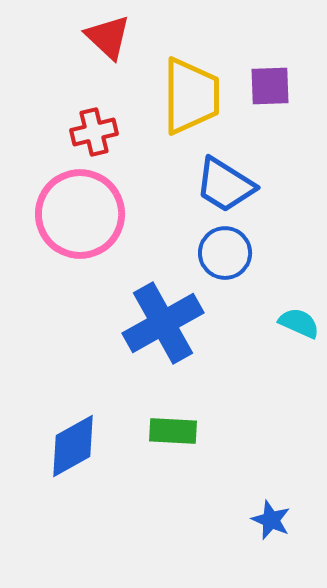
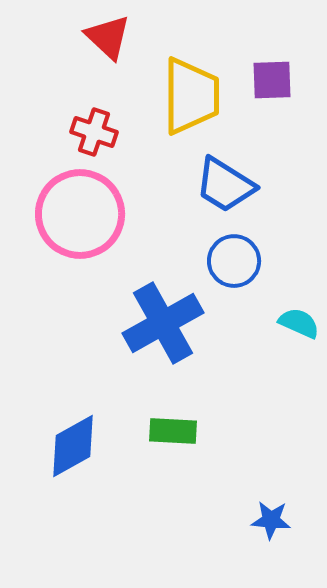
purple square: moved 2 px right, 6 px up
red cross: rotated 33 degrees clockwise
blue circle: moved 9 px right, 8 px down
blue star: rotated 18 degrees counterclockwise
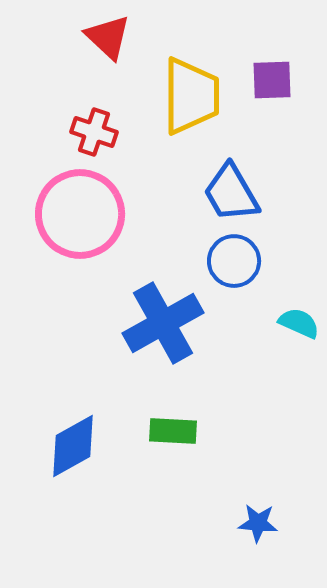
blue trapezoid: moved 6 px right, 8 px down; rotated 28 degrees clockwise
blue star: moved 13 px left, 3 px down
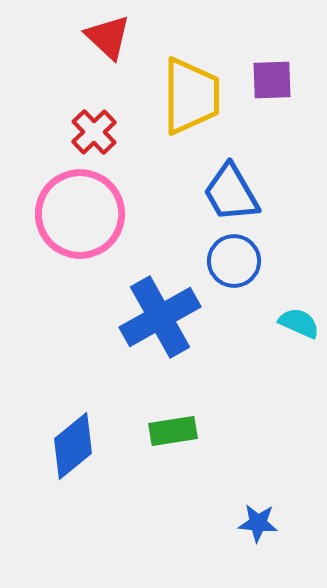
red cross: rotated 27 degrees clockwise
blue cross: moved 3 px left, 6 px up
green rectangle: rotated 12 degrees counterclockwise
blue diamond: rotated 10 degrees counterclockwise
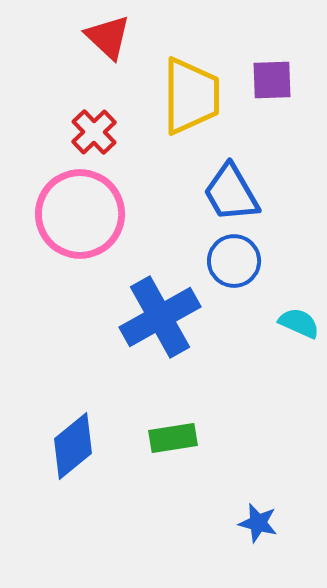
green rectangle: moved 7 px down
blue star: rotated 9 degrees clockwise
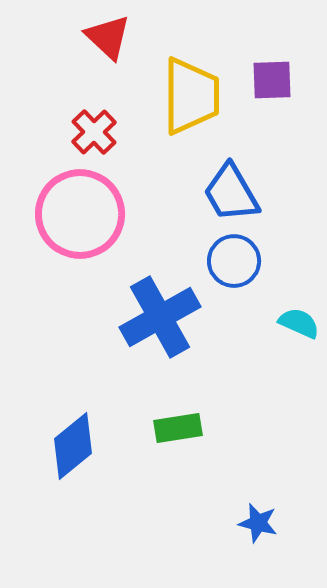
green rectangle: moved 5 px right, 10 px up
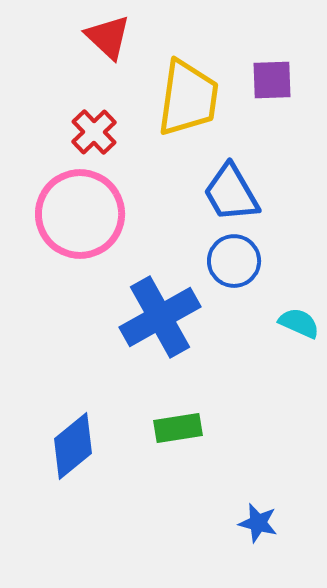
yellow trapezoid: moved 3 px left, 2 px down; rotated 8 degrees clockwise
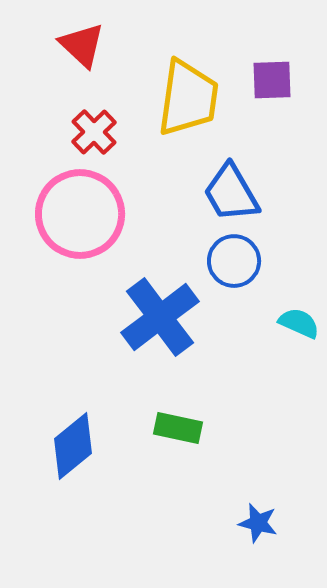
red triangle: moved 26 px left, 8 px down
blue cross: rotated 8 degrees counterclockwise
green rectangle: rotated 21 degrees clockwise
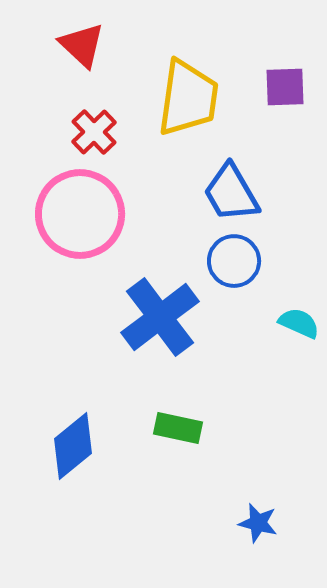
purple square: moved 13 px right, 7 px down
